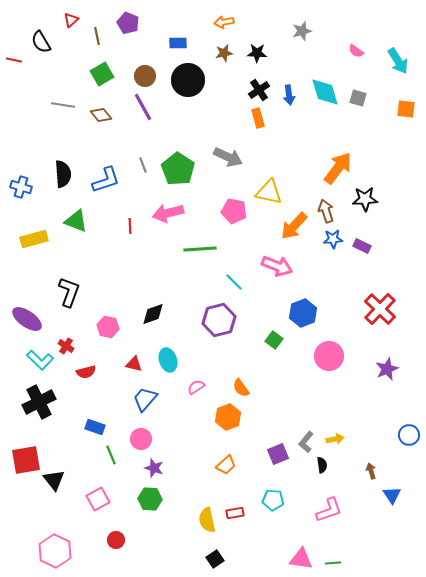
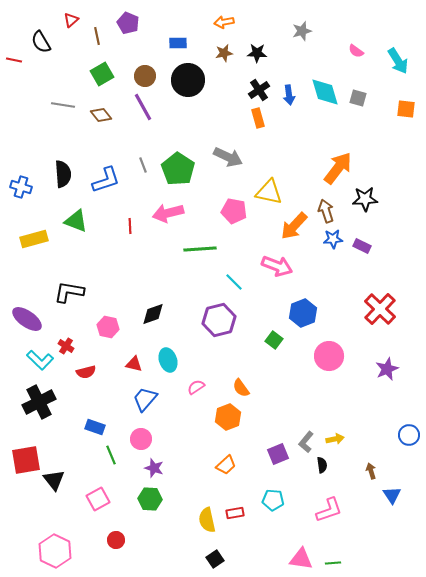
black L-shape at (69, 292): rotated 100 degrees counterclockwise
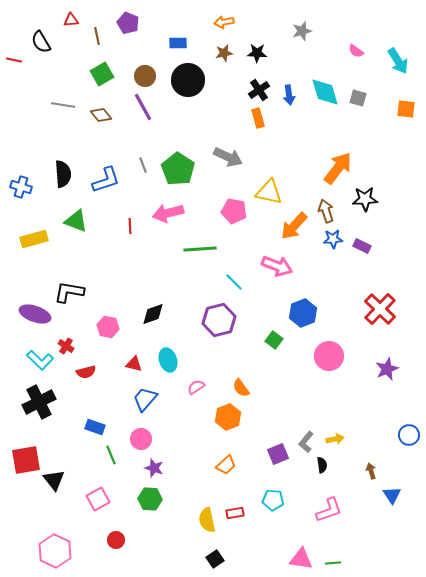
red triangle at (71, 20): rotated 35 degrees clockwise
purple ellipse at (27, 319): moved 8 px right, 5 px up; rotated 16 degrees counterclockwise
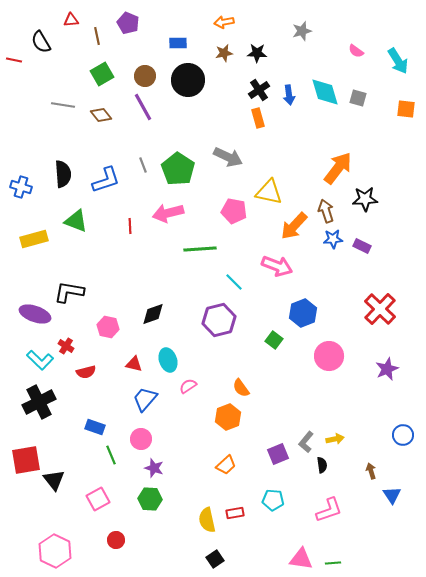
pink semicircle at (196, 387): moved 8 px left, 1 px up
blue circle at (409, 435): moved 6 px left
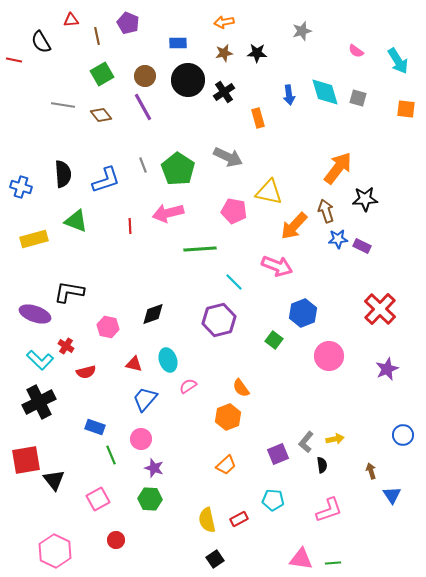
black cross at (259, 90): moved 35 px left, 2 px down
blue star at (333, 239): moved 5 px right
red rectangle at (235, 513): moved 4 px right, 6 px down; rotated 18 degrees counterclockwise
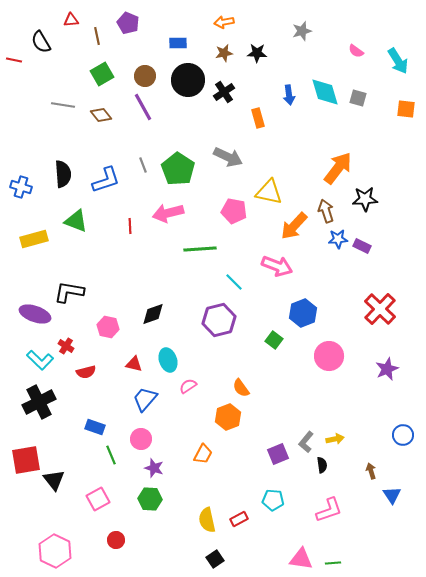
orange trapezoid at (226, 465): moved 23 px left, 11 px up; rotated 20 degrees counterclockwise
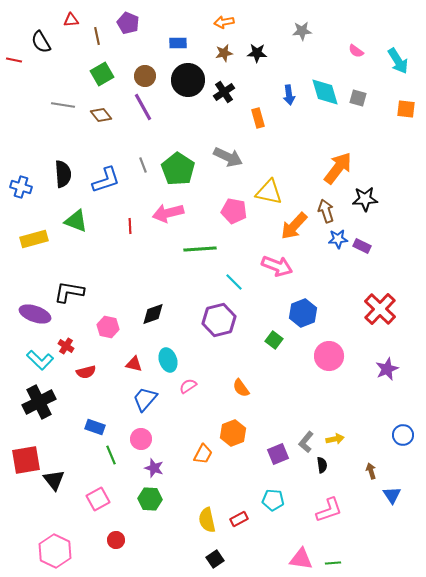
gray star at (302, 31): rotated 12 degrees clockwise
orange hexagon at (228, 417): moved 5 px right, 16 px down
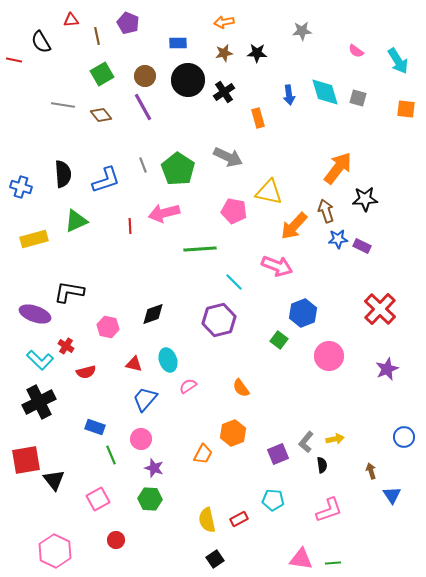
pink arrow at (168, 213): moved 4 px left
green triangle at (76, 221): rotated 45 degrees counterclockwise
green square at (274, 340): moved 5 px right
blue circle at (403, 435): moved 1 px right, 2 px down
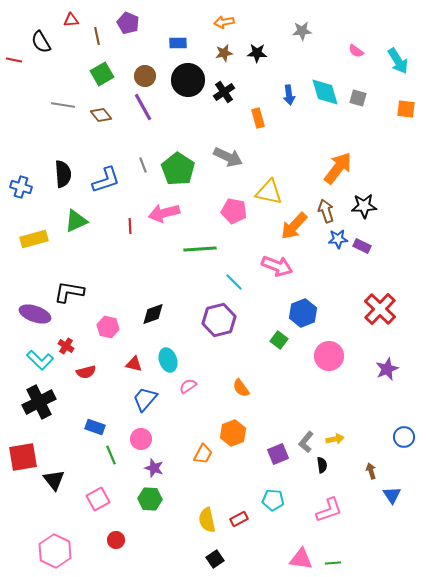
black star at (365, 199): moved 1 px left, 7 px down
red square at (26, 460): moved 3 px left, 3 px up
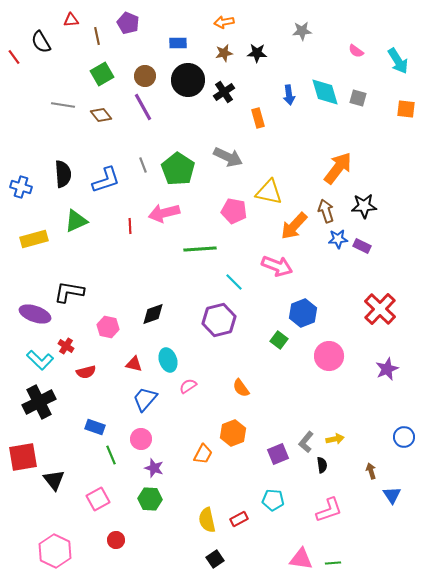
red line at (14, 60): moved 3 px up; rotated 42 degrees clockwise
